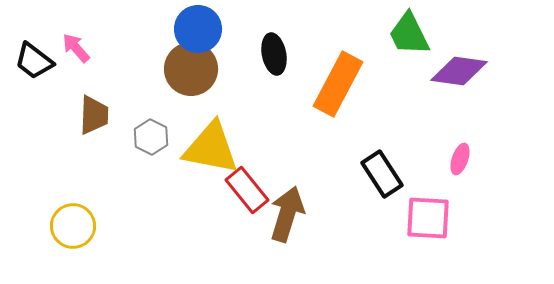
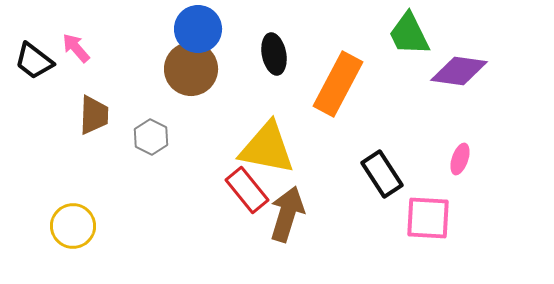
yellow triangle: moved 56 px right
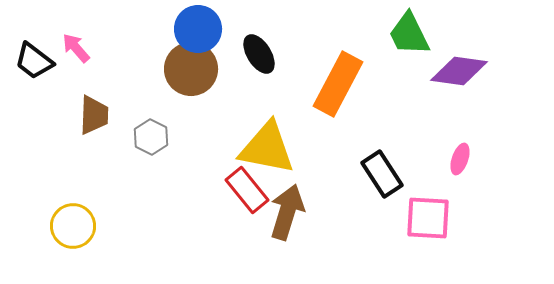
black ellipse: moved 15 px left; rotated 21 degrees counterclockwise
brown arrow: moved 2 px up
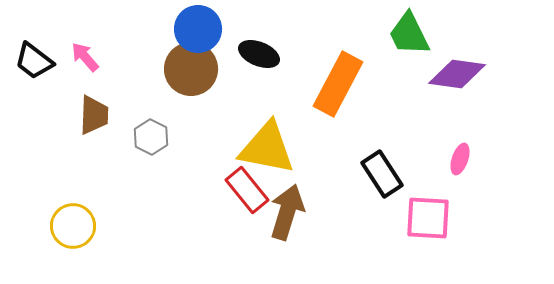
pink arrow: moved 9 px right, 9 px down
black ellipse: rotated 36 degrees counterclockwise
purple diamond: moved 2 px left, 3 px down
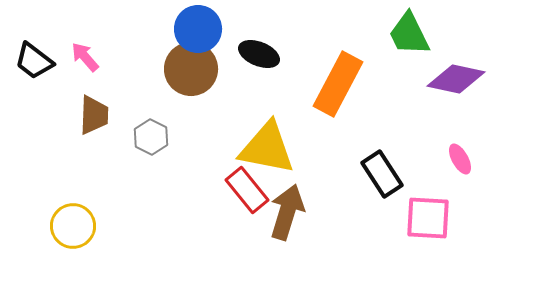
purple diamond: moved 1 px left, 5 px down; rotated 4 degrees clockwise
pink ellipse: rotated 48 degrees counterclockwise
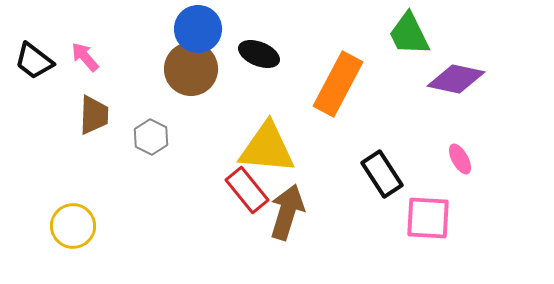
yellow triangle: rotated 6 degrees counterclockwise
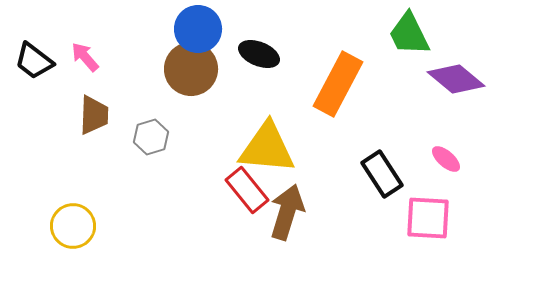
purple diamond: rotated 28 degrees clockwise
gray hexagon: rotated 16 degrees clockwise
pink ellipse: moved 14 px left; rotated 20 degrees counterclockwise
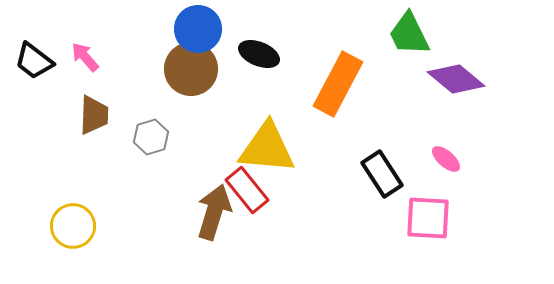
brown arrow: moved 73 px left
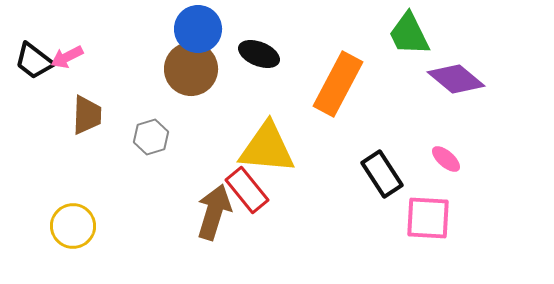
pink arrow: moved 18 px left; rotated 76 degrees counterclockwise
brown trapezoid: moved 7 px left
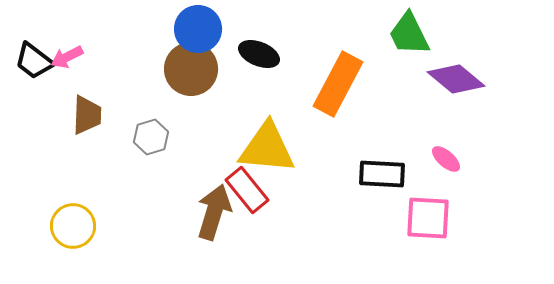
black rectangle: rotated 54 degrees counterclockwise
